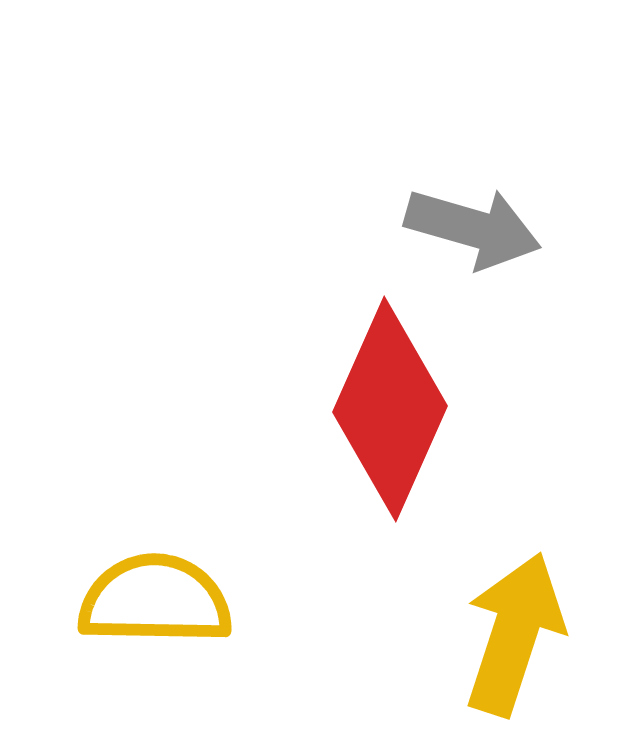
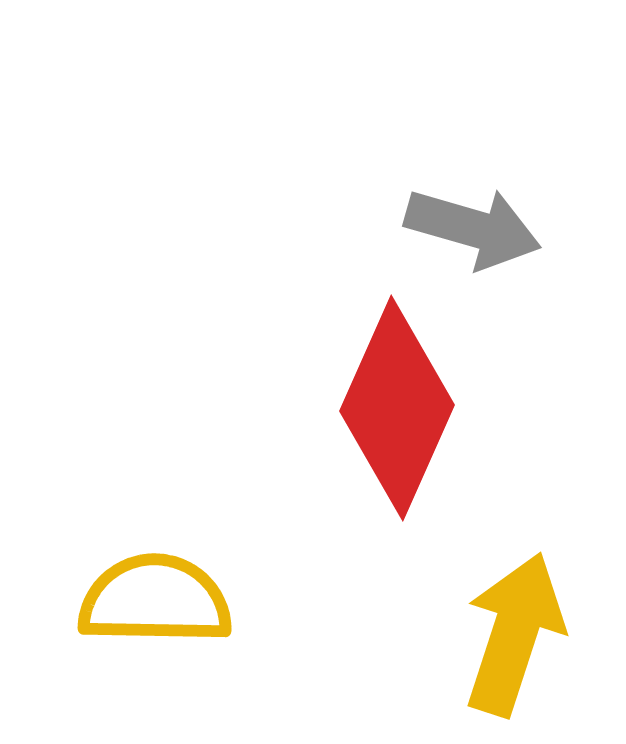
red diamond: moved 7 px right, 1 px up
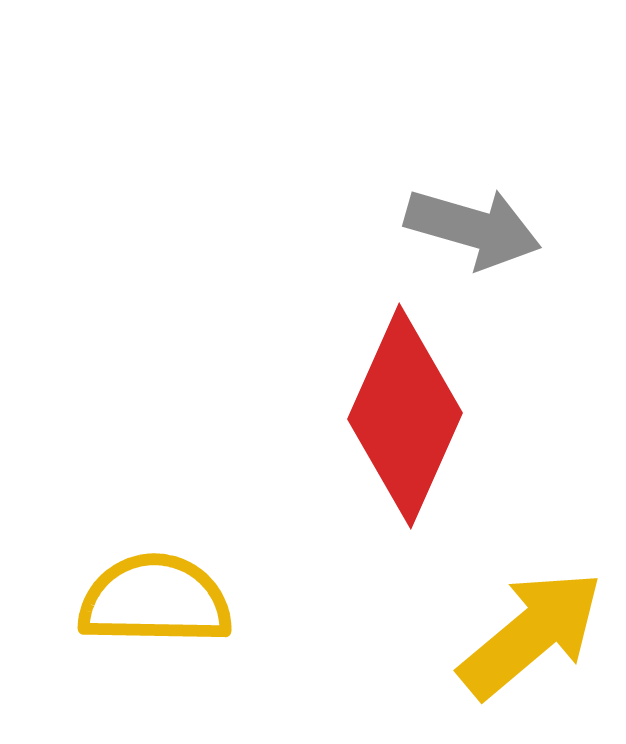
red diamond: moved 8 px right, 8 px down
yellow arrow: moved 17 px right; rotated 32 degrees clockwise
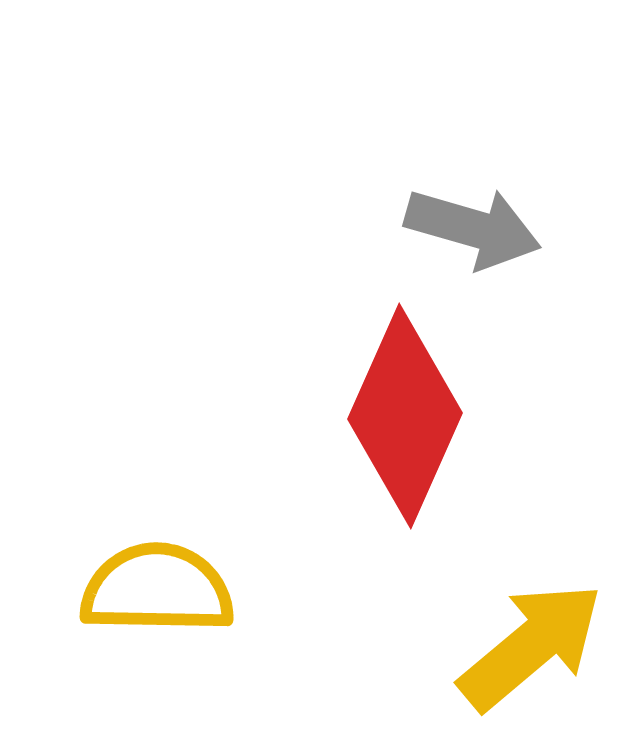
yellow semicircle: moved 2 px right, 11 px up
yellow arrow: moved 12 px down
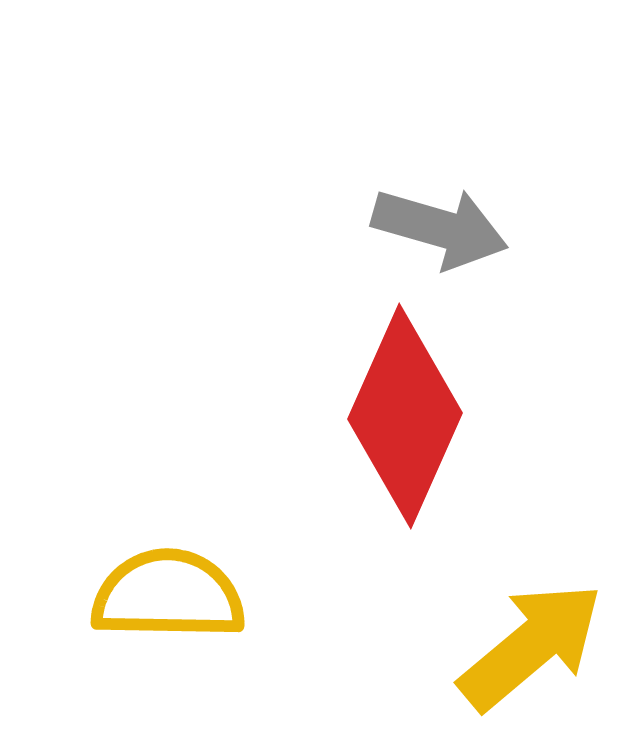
gray arrow: moved 33 px left
yellow semicircle: moved 11 px right, 6 px down
